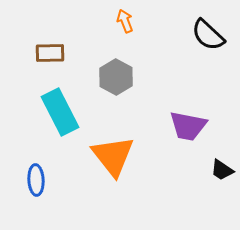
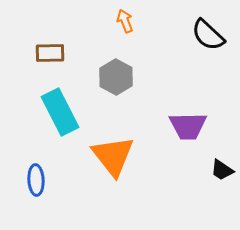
purple trapezoid: rotated 12 degrees counterclockwise
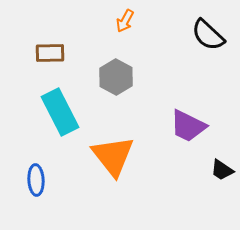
orange arrow: rotated 130 degrees counterclockwise
purple trapezoid: rotated 27 degrees clockwise
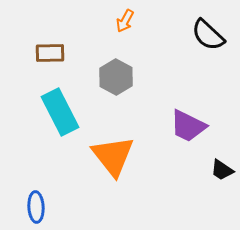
blue ellipse: moved 27 px down
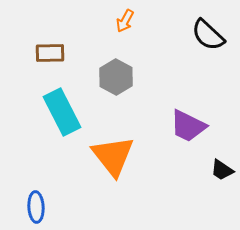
cyan rectangle: moved 2 px right
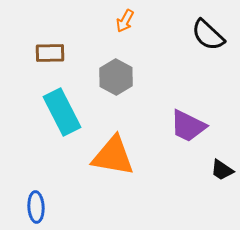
orange triangle: rotated 42 degrees counterclockwise
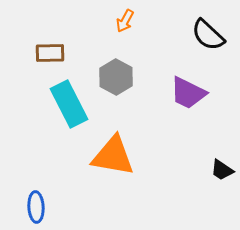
cyan rectangle: moved 7 px right, 8 px up
purple trapezoid: moved 33 px up
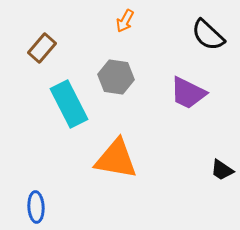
brown rectangle: moved 8 px left, 5 px up; rotated 48 degrees counterclockwise
gray hexagon: rotated 20 degrees counterclockwise
orange triangle: moved 3 px right, 3 px down
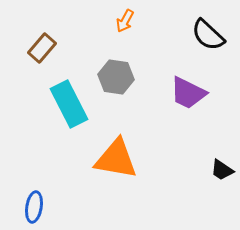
blue ellipse: moved 2 px left; rotated 12 degrees clockwise
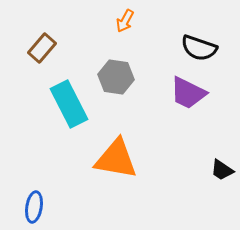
black semicircle: moved 9 px left, 13 px down; rotated 24 degrees counterclockwise
